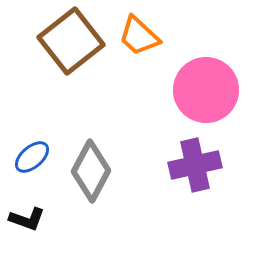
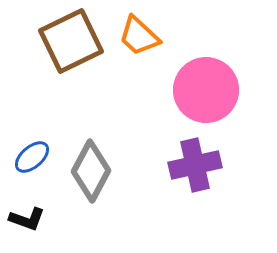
brown square: rotated 12 degrees clockwise
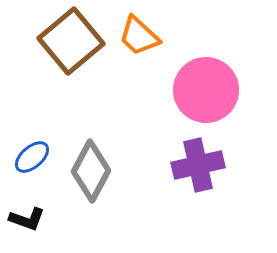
brown square: rotated 14 degrees counterclockwise
purple cross: moved 3 px right
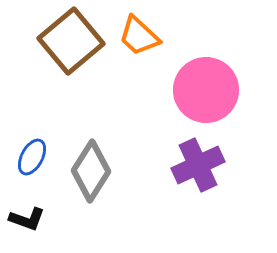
blue ellipse: rotated 21 degrees counterclockwise
purple cross: rotated 12 degrees counterclockwise
gray diamond: rotated 4 degrees clockwise
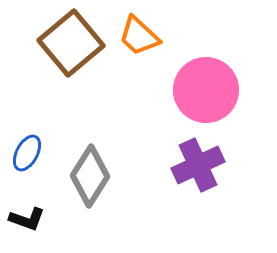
brown square: moved 2 px down
blue ellipse: moved 5 px left, 4 px up
gray diamond: moved 1 px left, 5 px down
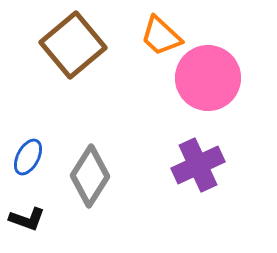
orange trapezoid: moved 22 px right
brown square: moved 2 px right, 2 px down
pink circle: moved 2 px right, 12 px up
blue ellipse: moved 1 px right, 4 px down
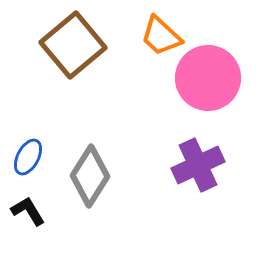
black L-shape: moved 1 px right, 8 px up; rotated 141 degrees counterclockwise
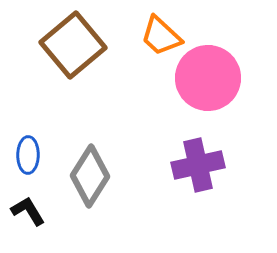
blue ellipse: moved 2 px up; rotated 27 degrees counterclockwise
purple cross: rotated 12 degrees clockwise
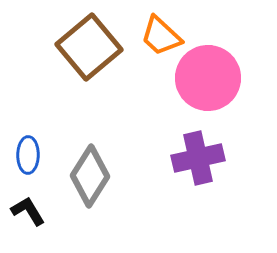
brown square: moved 16 px right, 2 px down
purple cross: moved 7 px up
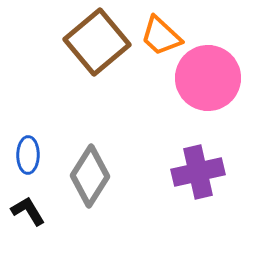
brown square: moved 8 px right, 5 px up
purple cross: moved 14 px down
